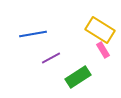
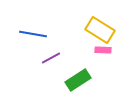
blue line: rotated 20 degrees clockwise
pink rectangle: rotated 56 degrees counterclockwise
green rectangle: moved 3 px down
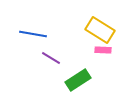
purple line: rotated 60 degrees clockwise
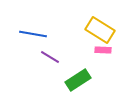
purple line: moved 1 px left, 1 px up
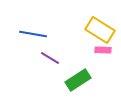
purple line: moved 1 px down
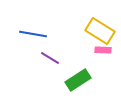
yellow rectangle: moved 1 px down
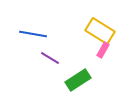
pink rectangle: rotated 63 degrees counterclockwise
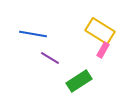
green rectangle: moved 1 px right, 1 px down
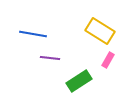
pink rectangle: moved 5 px right, 10 px down
purple line: rotated 24 degrees counterclockwise
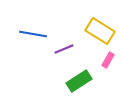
purple line: moved 14 px right, 9 px up; rotated 30 degrees counterclockwise
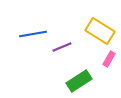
blue line: rotated 20 degrees counterclockwise
purple line: moved 2 px left, 2 px up
pink rectangle: moved 1 px right, 1 px up
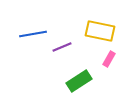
yellow rectangle: rotated 20 degrees counterclockwise
